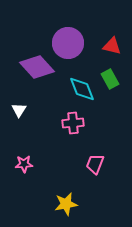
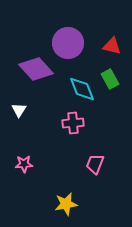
purple diamond: moved 1 px left, 2 px down
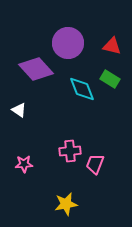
green rectangle: rotated 30 degrees counterclockwise
white triangle: rotated 28 degrees counterclockwise
pink cross: moved 3 px left, 28 px down
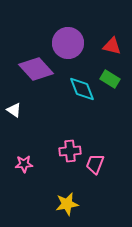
white triangle: moved 5 px left
yellow star: moved 1 px right
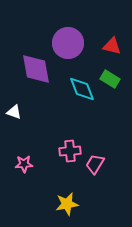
purple diamond: rotated 32 degrees clockwise
white triangle: moved 2 px down; rotated 14 degrees counterclockwise
pink trapezoid: rotated 10 degrees clockwise
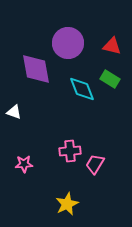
yellow star: rotated 15 degrees counterclockwise
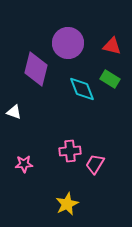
purple diamond: rotated 24 degrees clockwise
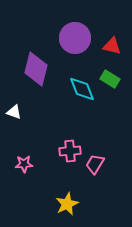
purple circle: moved 7 px right, 5 px up
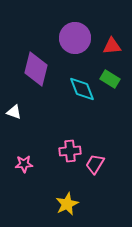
red triangle: rotated 18 degrees counterclockwise
